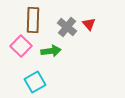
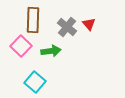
cyan square: rotated 20 degrees counterclockwise
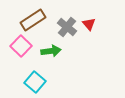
brown rectangle: rotated 55 degrees clockwise
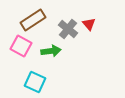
gray cross: moved 1 px right, 2 px down
pink square: rotated 15 degrees counterclockwise
cyan square: rotated 15 degrees counterclockwise
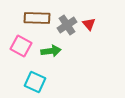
brown rectangle: moved 4 px right, 2 px up; rotated 35 degrees clockwise
gray cross: moved 1 px left, 4 px up; rotated 18 degrees clockwise
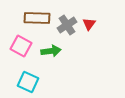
red triangle: rotated 16 degrees clockwise
cyan square: moved 7 px left
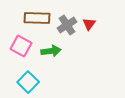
cyan square: rotated 20 degrees clockwise
